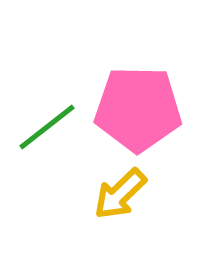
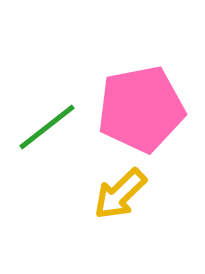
pink pentagon: moved 3 px right; rotated 12 degrees counterclockwise
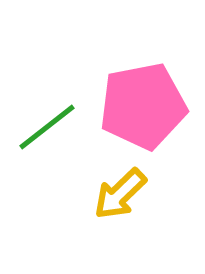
pink pentagon: moved 2 px right, 3 px up
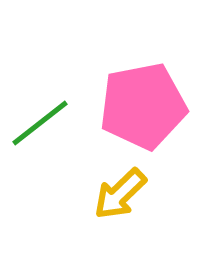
green line: moved 7 px left, 4 px up
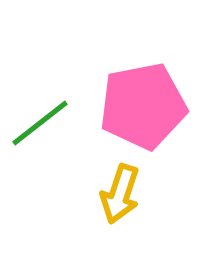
yellow arrow: rotated 28 degrees counterclockwise
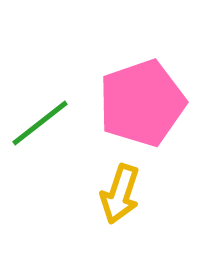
pink pentagon: moved 1 px left, 3 px up; rotated 8 degrees counterclockwise
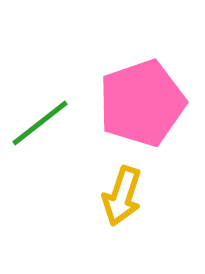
yellow arrow: moved 2 px right, 2 px down
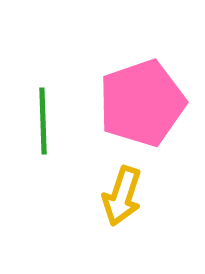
green line: moved 3 px right, 2 px up; rotated 54 degrees counterclockwise
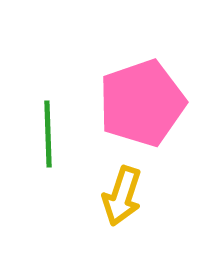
green line: moved 5 px right, 13 px down
